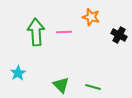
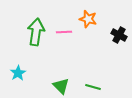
orange star: moved 3 px left, 2 px down
green arrow: rotated 12 degrees clockwise
green triangle: moved 1 px down
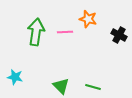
pink line: moved 1 px right
cyan star: moved 3 px left, 4 px down; rotated 28 degrees counterclockwise
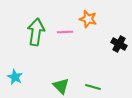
black cross: moved 9 px down
cyan star: rotated 14 degrees clockwise
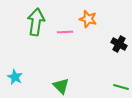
green arrow: moved 10 px up
green line: moved 28 px right
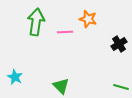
black cross: rotated 28 degrees clockwise
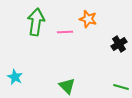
green triangle: moved 6 px right
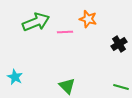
green arrow: rotated 60 degrees clockwise
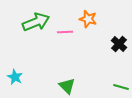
black cross: rotated 14 degrees counterclockwise
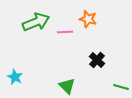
black cross: moved 22 px left, 16 px down
